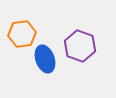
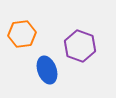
blue ellipse: moved 2 px right, 11 px down
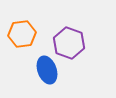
purple hexagon: moved 11 px left, 3 px up
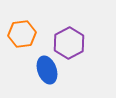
purple hexagon: rotated 12 degrees clockwise
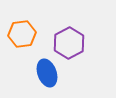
blue ellipse: moved 3 px down
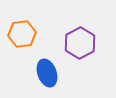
purple hexagon: moved 11 px right
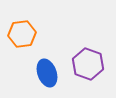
purple hexagon: moved 8 px right, 21 px down; rotated 12 degrees counterclockwise
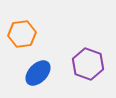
blue ellipse: moved 9 px left; rotated 64 degrees clockwise
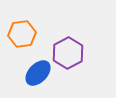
purple hexagon: moved 20 px left, 11 px up; rotated 12 degrees clockwise
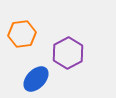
blue ellipse: moved 2 px left, 6 px down
